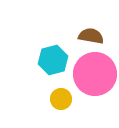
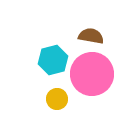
pink circle: moved 3 px left
yellow circle: moved 4 px left
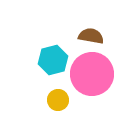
yellow circle: moved 1 px right, 1 px down
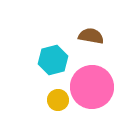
pink circle: moved 13 px down
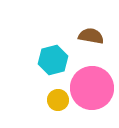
pink circle: moved 1 px down
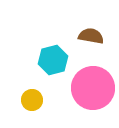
pink circle: moved 1 px right
yellow circle: moved 26 px left
